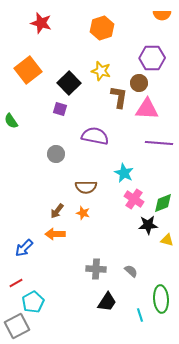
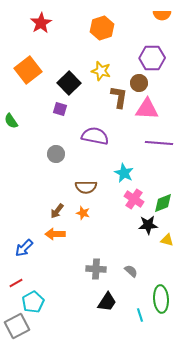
red star: rotated 25 degrees clockwise
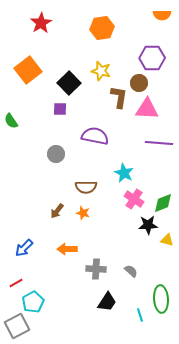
orange hexagon: rotated 10 degrees clockwise
purple square: rotated 16 degrees counterclockwise
orange arrow: moved 12 px right, 15 px down
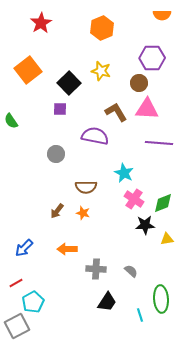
orange hexagon: rotated 15 degrees counterclockwise
brown L-shape: moved 3 px left, 15 px down; rotated 40 degrees counterclockwise
black star: moved 3 px left
yellow triangle: moved 1 px up; rotated 24 degrees counterclockwise
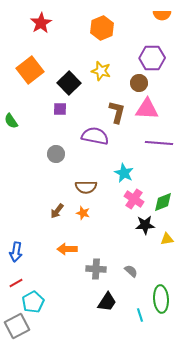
orange square: moved 2 px right
brown L-shape: moved 1 px right; rotated 45 degrees clockwise
green diamond: moved 1 px up
blue arrow: moved 8 px left, 4 px down; rotated 36 degrees counterclockwise
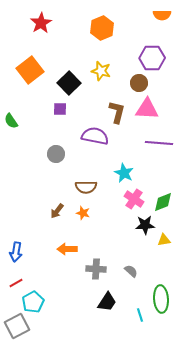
yellow triangle: moved 3 px left, 1 px down
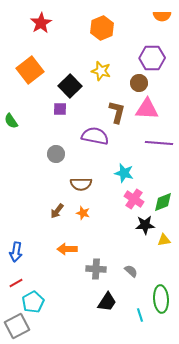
orange semicircle: moved 1 px down
black square: moved 1 px right, 3 px down
cyan star: rotated 12 degrees counterclockwise
brown semicircle: moved 5 px left, 3 px up
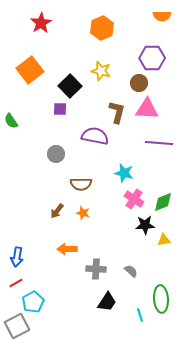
blue arrow: moved 1 px right, 5 px down
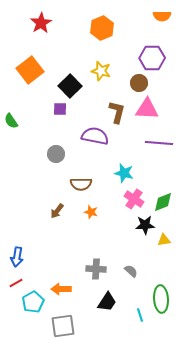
orange star: moved 8 px right, 1 px up
orange arrow: moved 6 px left, 40 px down
gray square: moved 46 px right; rotated 20 degrees clockwise
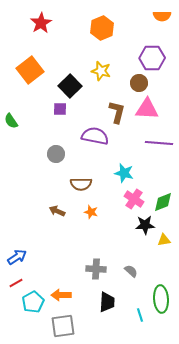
brown arrow: rotated 77 degrees clockwise
blue arrow: rotated 132 degrees counterclockwise
orange arrow: moved 6 px down
black trapezoid: rotated 30 degrees counterclockwise
